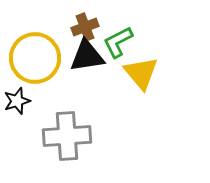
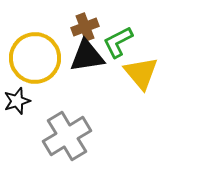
gray cross: rotated 27 degrees counterclockwise
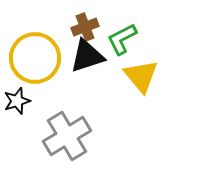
green L-shape: moved 4 px right, 3 px up
black triangle: rotated 9 degrees counterclockwise
yellow triangle: moved 3 px down
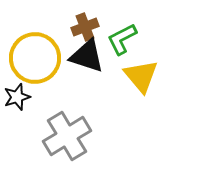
black triangle: rotated 36 degrees clockwise
black star: moved 4 px up
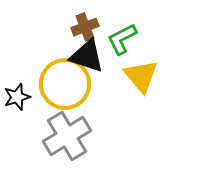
yellow circle: moved 30 px right, 26 px down
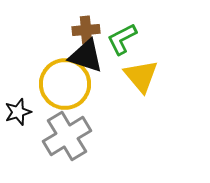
brown cross: moved 1 px right, 3 px down; rotated 16 degrees clockwise
black triangle: moved 1 px left
black star: moved 1 px right, 15 px down
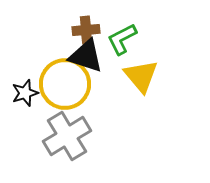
black star: moved 7 px right, 19 px up
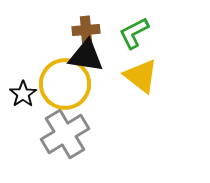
green L-shape: moved 12 px right, 6 px up
black triangle: rotated 9 degrees counterclockwise
yellow triangle: rotated 12 degrees counterclockwise
black star: moved 2 px left, 1 px down; rotated 16 degrees counterclockwise
gray cross: moved 2 px left, 2 px up
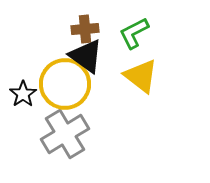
brown cross: moved 1 px left, 1 px up
black triangle: rotated 27 degrees clockwise
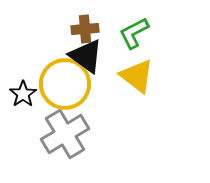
yellow triangle: moved 4 px left
